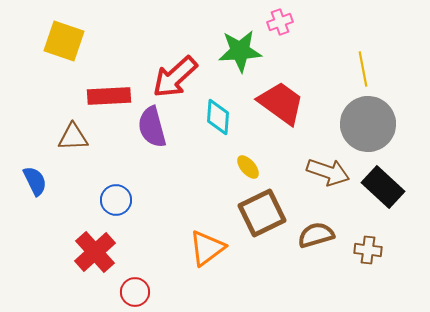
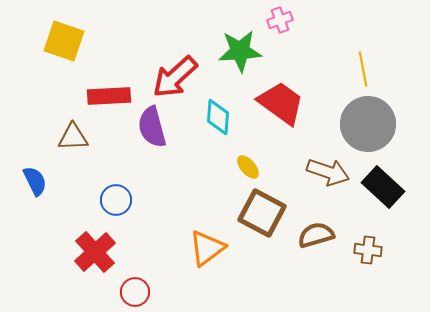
pink cross: moved 2 px up
brown square: rotated 36 degrees counterclockwise
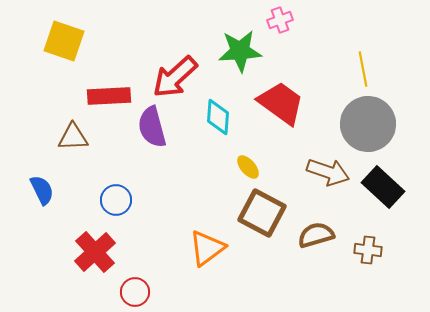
blue semicircle: moved 7 px right, 9 px down
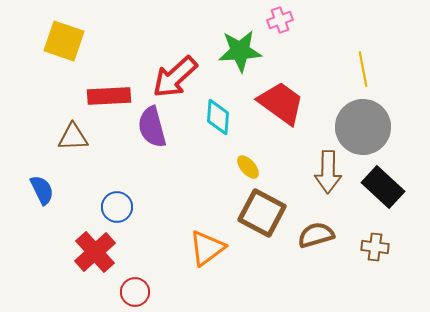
gray circle: moved 5 px left, 3 px down
brown arrow: rotated 72 degrees clockwise
blue circle: moved 1 px right, 7 px down
brown cross: moved 7 px right, 3 px up
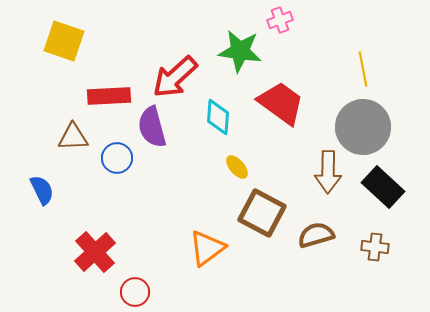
green star: rotated 12 degrees clockwise
yellow ellipse: moved 11 px left
blue circle: moved 49 px up
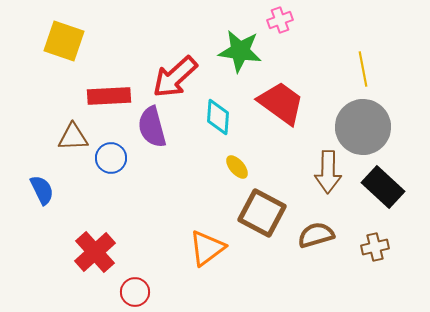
blue circle: moved 6 px left
brown cross: rotated 20 degrees counterclockwise
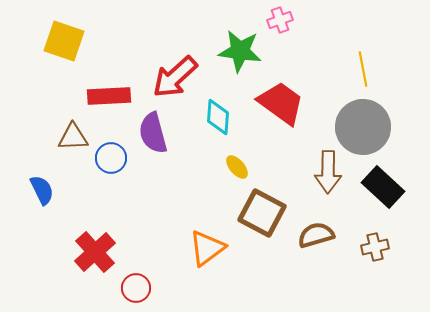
purple semicircle: moved 1 px right, 6 px down
red circle: moved 1 px right, 4 px up
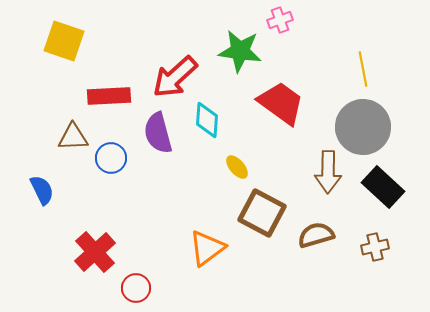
cyan diamond: moved 11 px left, 3 px down
purple semicircle: moved 5 px right
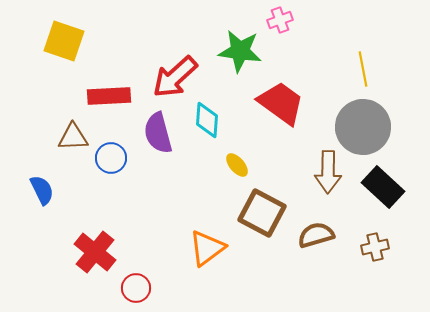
yellow ellipse: moved 2 px up
red cross: rotated 9 degrees counterclockwise
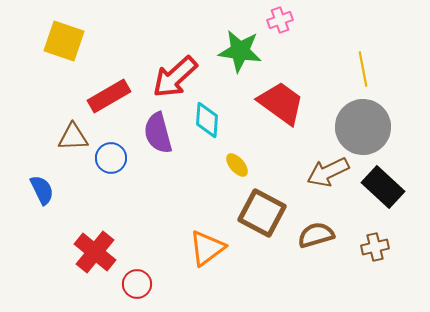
red rectangle: rotated 27 degrees counterclockwise
brown arrow: rotated 63 degrees clockwise
red circle: moved 1 px right, 4 px up
